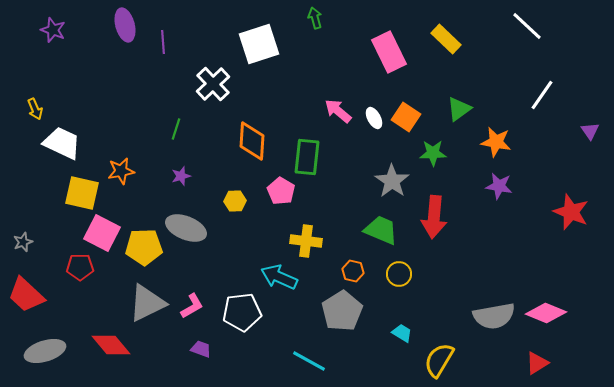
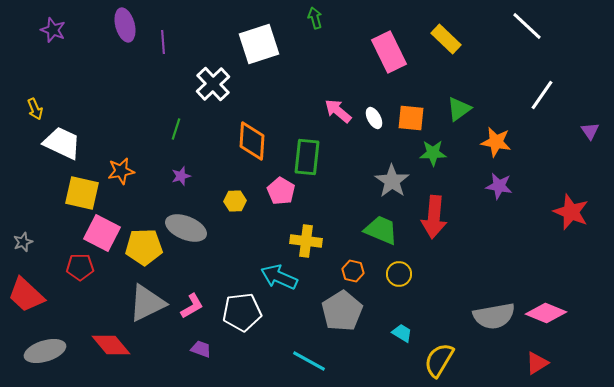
orange square at (406, 117): moved 5 px right, 1 px down; rotated 28 degrees counterclockwise
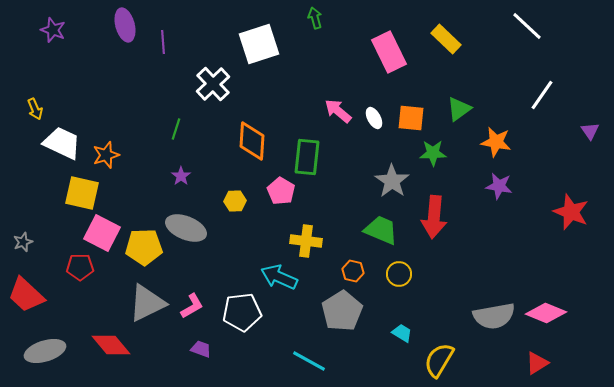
orange star at (121, 171): moved 15 px left, 16 px up; rotated 8 degrees counterclockwise
purple star at (181, 176): rotated 18 degrees counterclockwise
